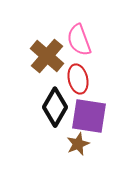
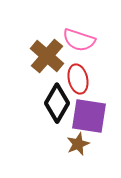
pink semicircle: rotated 52 degrees counterclockwise
black diamond: moved 2 px right, 4 px up
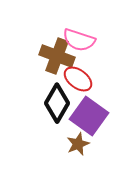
brown cross: moved 10 px right; rotated 20 degrees counterclockwise
red ellipse: rotated 40 degrees counterclockwise
purple square: rotated 27 degrees clockwise
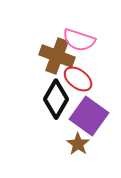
black diamond: moved 1 px left, 4 px up
brown star: rotated 15 degrees counterclockwise
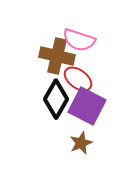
brown cross: rotated 8 degrees counterclockwise
purple square: moved 2 px left, 10 px up; rotated 9 degrees counterclockwise
brown star: moved 3 px right, 1 px up; rotated 15 degrees clockwise
